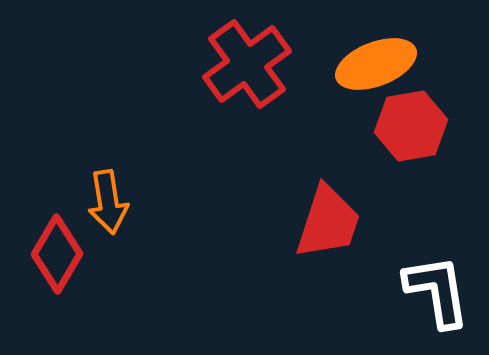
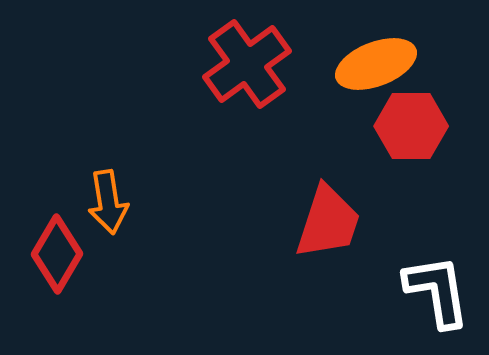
red hexagon: rotated 10 degrees clockwise
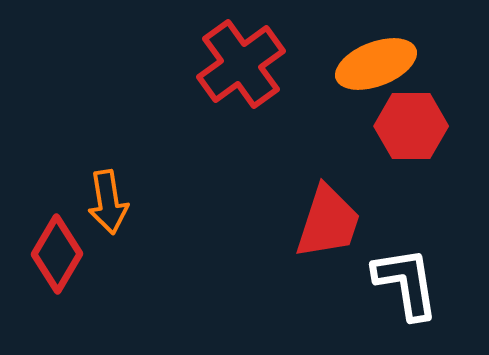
red cross: moved 6 px left
white L-shape: moved 31 px left, 8 px up
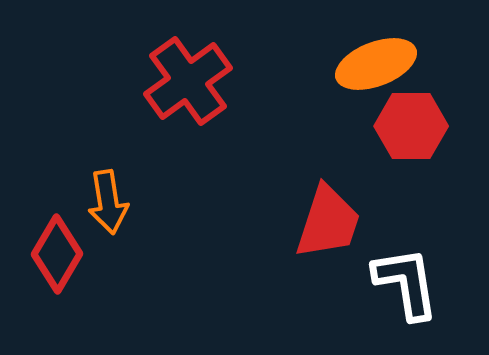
red cross: moved 53 px left, 17 px down
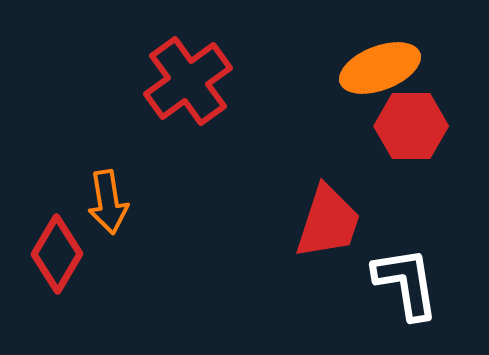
orange ellipse: moved 4 px right, 4 px down
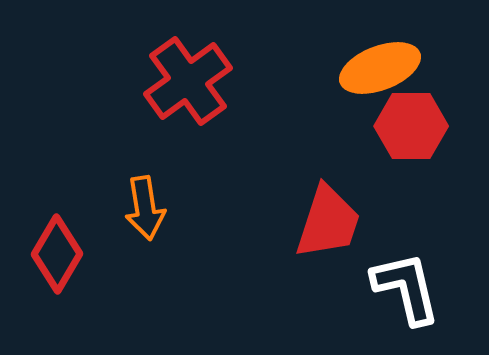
orange arrow: moved 37 px right, 6 px down
white L-shape: moved 5 px down; rotated 4 degrees counterclockwise
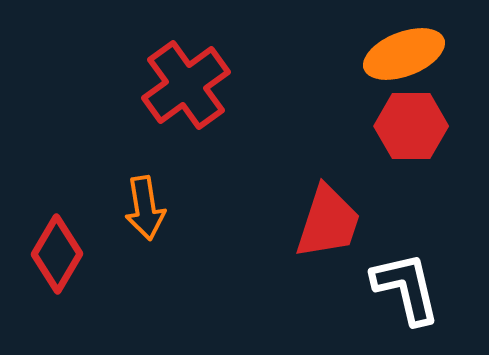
orange ellipse: moved 24 px right, 14 px up
red cross: moved 2 px left, 4 px down
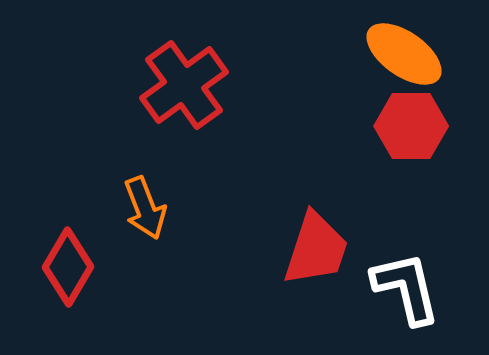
orange ellipse: rotated 56 degrees clockwise
red cross: moved 2 px left
orange arrow: rotated 12 degrees counterclockwise
red trapezoid: moved 12 px left, 27 px down
red diamond: moved 11 px right, 13 px down
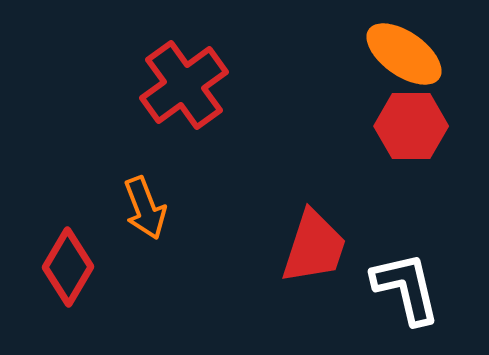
red trapezoid: moved 2 px left, 2 px up
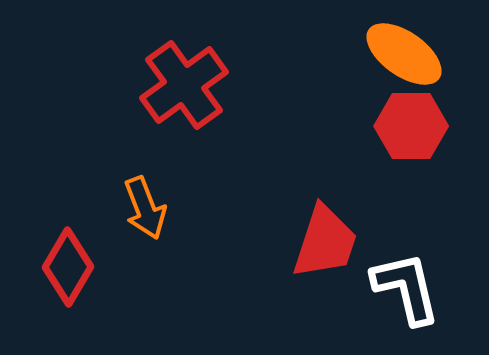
red trapezoid: moved 11 px right, 5 px up
